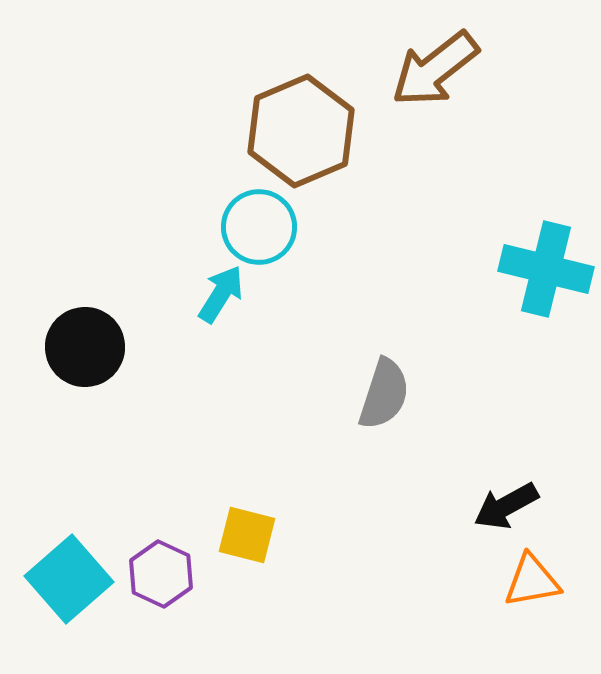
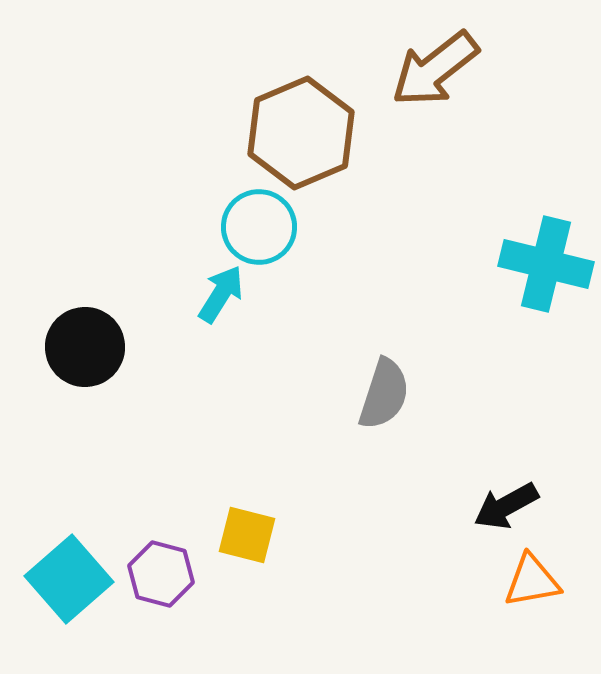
brown hexagon: moved 2 px down
cyan cross: moved 5 px up
purple hexagon: rotated 10 degrees counterclockwise
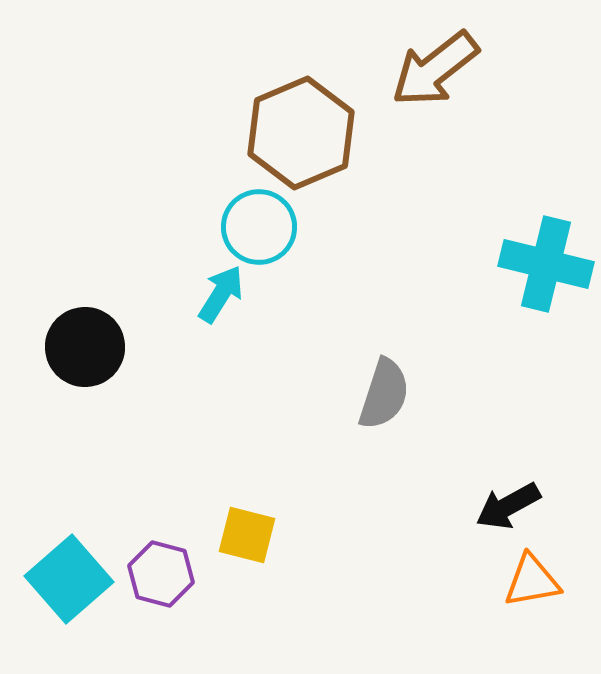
black arrow: moved 2 px right
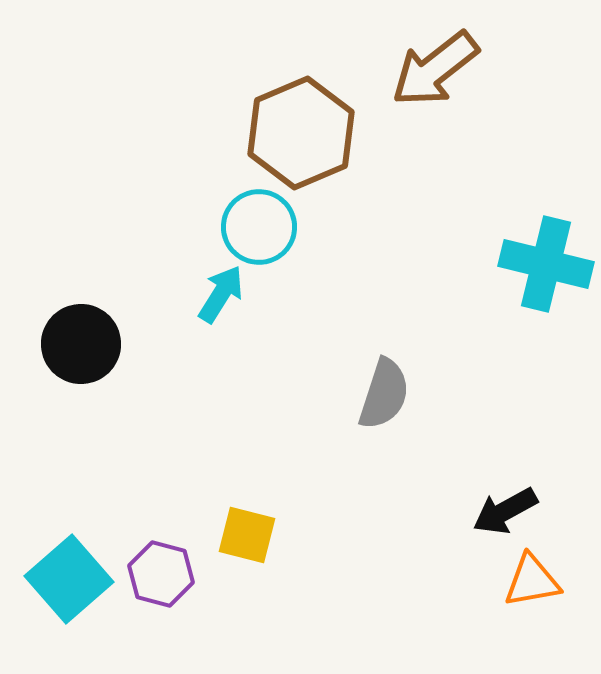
black circle: moved 4 px left, 3 px up
black arrow: moved 3 px left, 5 px down
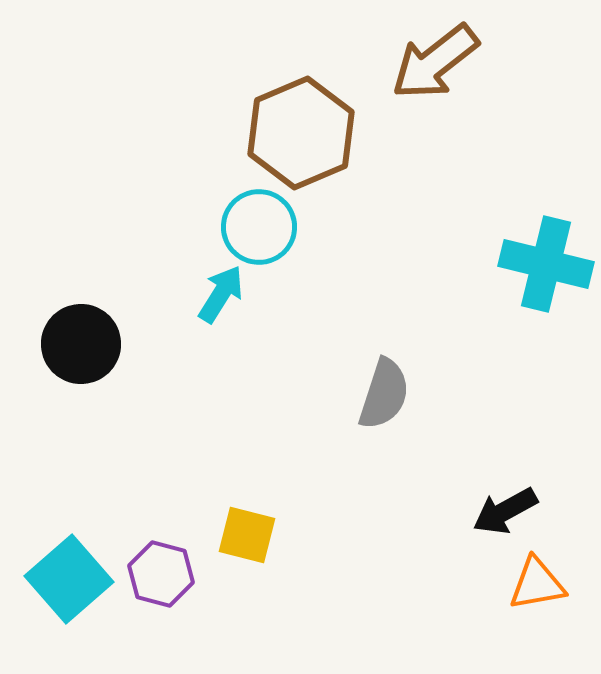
brown arrow: moved 7 px up
orange triangle: moved 5 px right, 3 px down
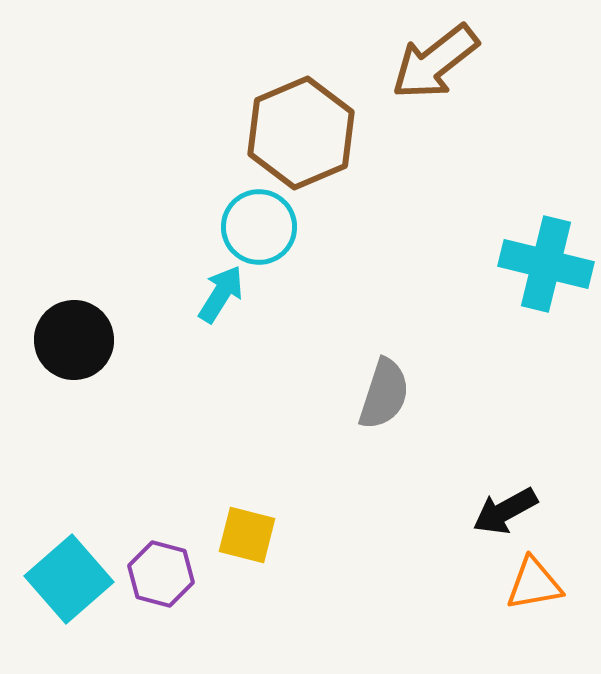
black circle: moved 7 px left, 4 px up
orange triangle: moved 3 px left
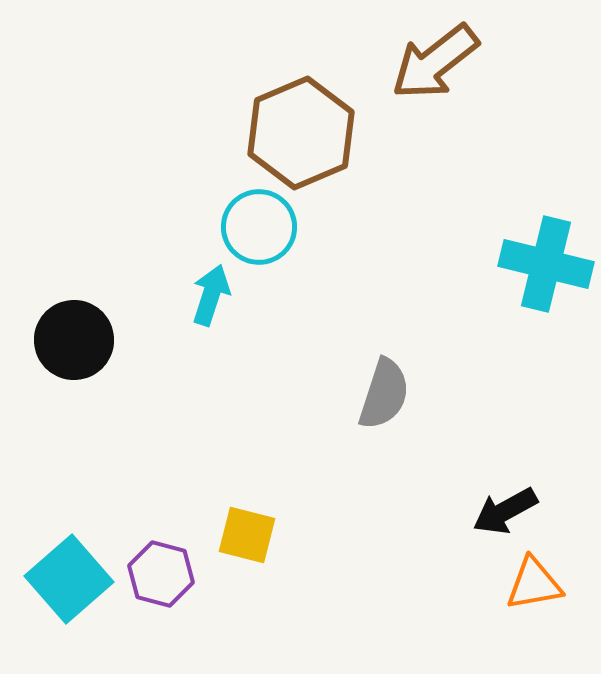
cyan arrow: moved 10 px left, 1 px down; rotated 14 degrees counterclockwise
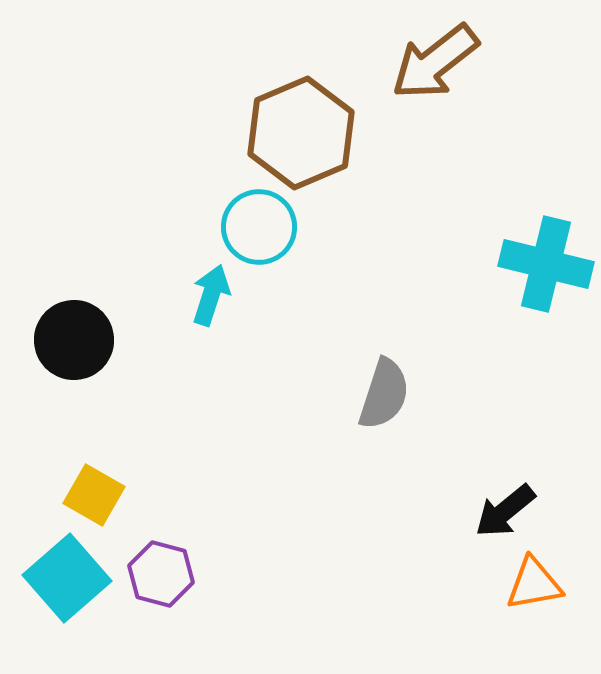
black arrow: rotated 10 degrees counterclockwise
yellow square: moved 153 px left, 40 px up; rotated 16 degrees clockwise
cyan square: moved 2 px left, 1 px up
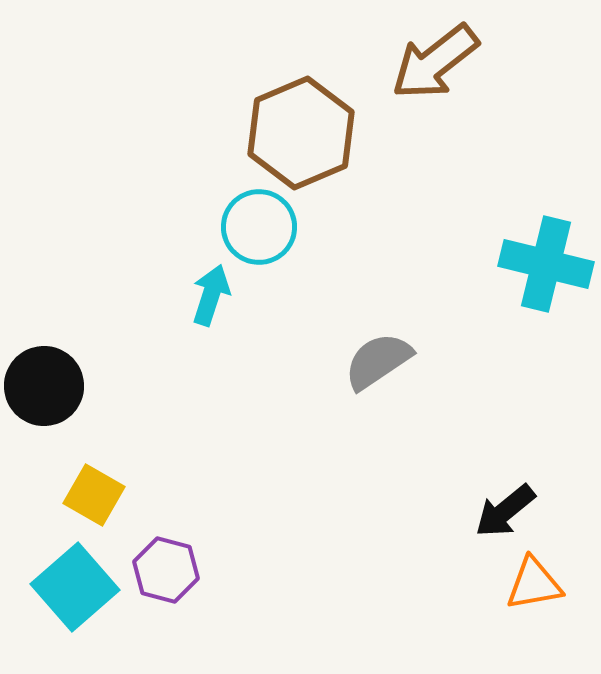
black circle: moved 30 px left, 46 px down
gray semicircle: moved 6 px left, 33 px up; rotated 142 degrees counterclockwise
purple hexagon: moved 5 px right, 4 px up
cyan square: moved 8 px right, 9 px down
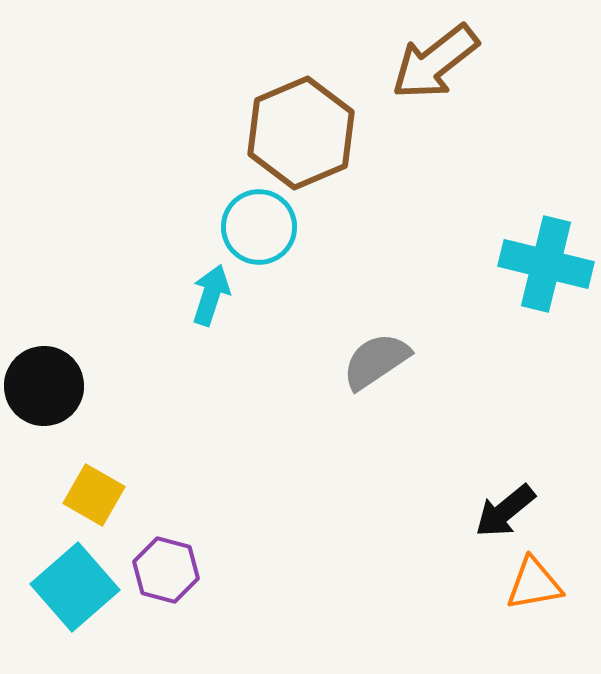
gray semicircle: moved 2 px left
